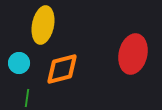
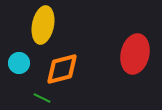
red ellipse: moved 2 px right
green line: moved 15 px right; rotated 72 degrees counterclockwise
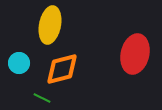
yellow ellipse: moved 7 px right
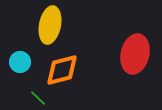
cyan circle: moved 1 px right, 1 px up
orange diamond: moved 1 px down
green line: moved 4 px left; rotated 18 degrees clockwise
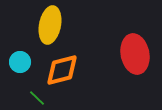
red ellipse: rotated 24 degrees counterclockwise
green line: moved 1 px left
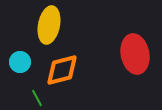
yellow ellipse: moved 1 px left
green line: rotated 18 degrees clockwise
